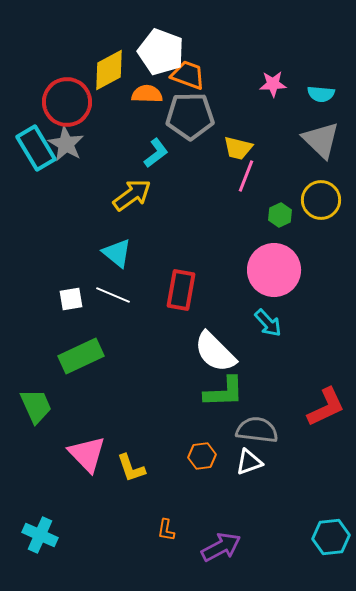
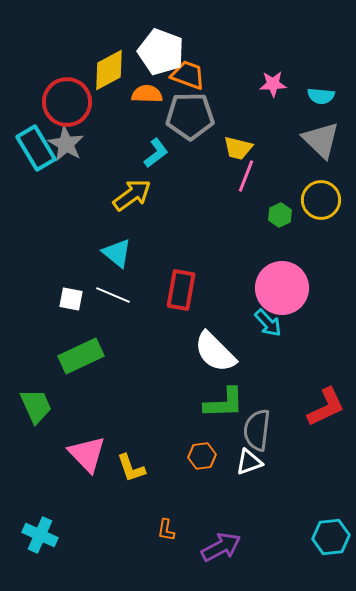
cyan semicircle: moved 2 px down
pink circle: moved 8 px right, 18 px down
white square: rotated 20 degrees clockwise
green L-shape: moved 11 px down
gray semicircle: rotated 90 degrees counterclockwise
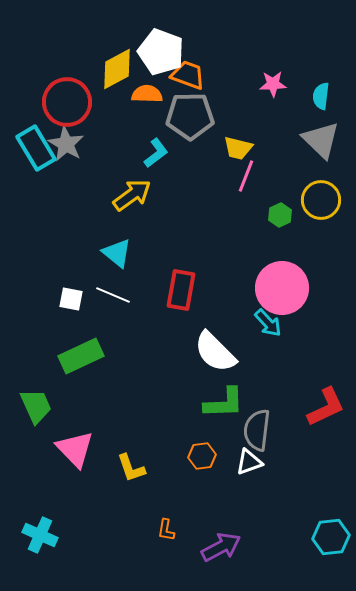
yellow diamond: moved 8 px right, 1 px up
cyan semicircle: rotated 92 degrees clockwise
pink triangle: moved 12 px left, 5 px up
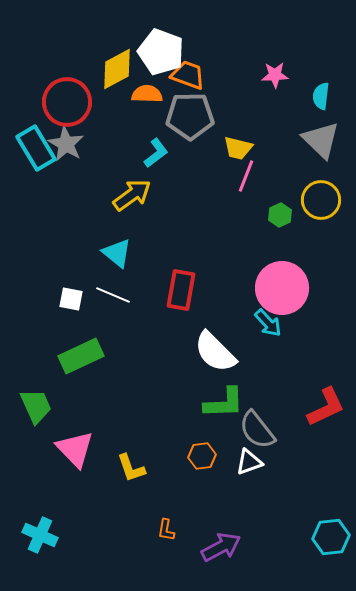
pink star: moved 2 px right, 9 px up
gray semicircle: rotated 45 degrees counterclockwise
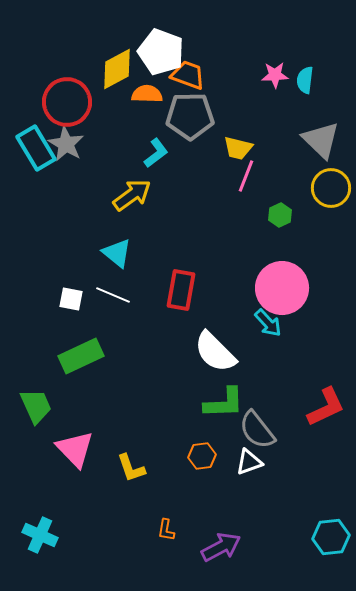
cyan semicircle: moved 16 px left, 16 px up
yellow circle: moved 10 px right, 12 px up
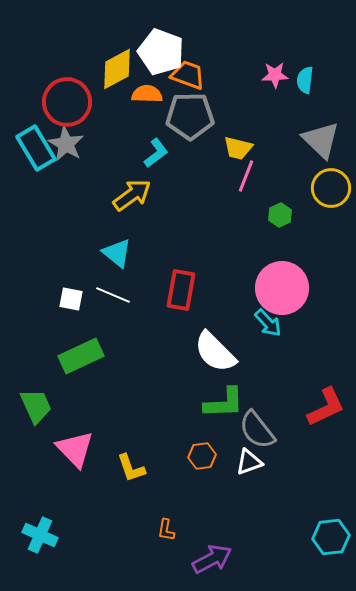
purple arrow: moved 9 px left, 12 px down
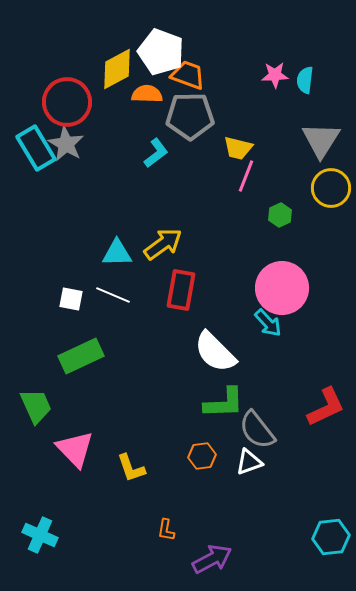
gray triangle: rotated 18 degrees clockwise
yellow arrow: moved 31 px right, 49 px down
cyan triangle: rotated 40 degrees counterclockwise
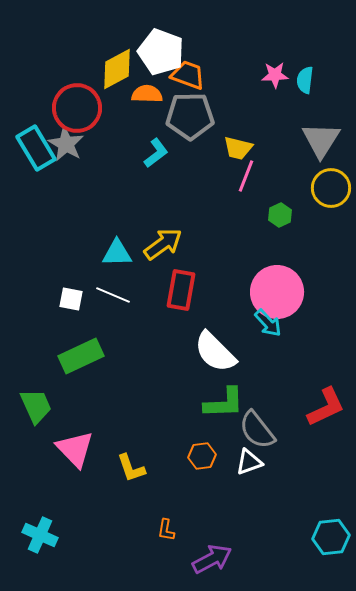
red circle: moved 10 px right, 6 px down
pink circle: moved 5 px left, 4 px down
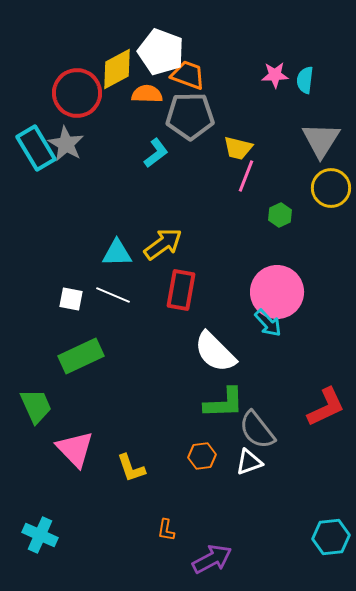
red circle: moved 15 px up
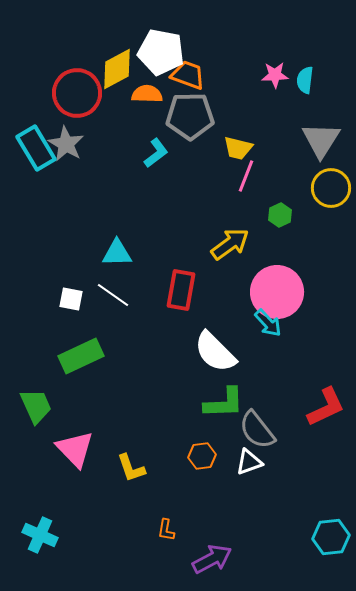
white pentagon: rotated 9 degrees counterclockwise
yellow arrow: moved 67 px right
white line: rotated 12 degrees clockwise
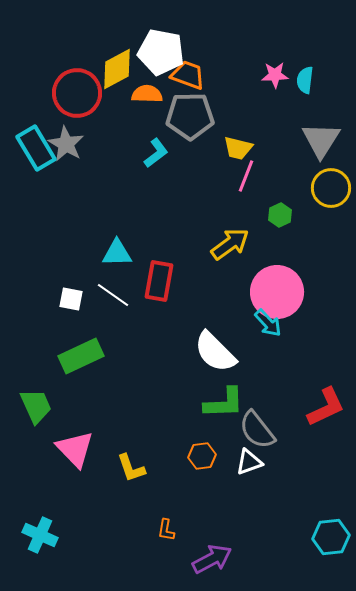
red rectangle: moved 22 px left, 9 px up
